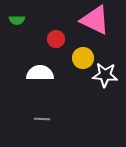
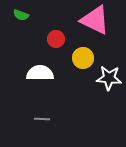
green semicircle: moved 4 px right, 5 px up; rotated 21 degrees clockwise
white star: moved 4 px right, 3 px down
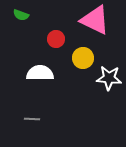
gray line: moved 10 px left
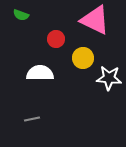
gray line: rotated 14 degrees counterclockwise
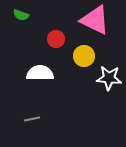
yellow circle: moved 1 px right, 2 px up
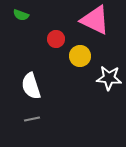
yellow circle: moved 4 px left
white semicircle: moved 9 px left, 13 px down; rotated 108 degrees counterclockwise
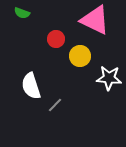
green semicircle: moved 1 px right, 2 px up
gray line: moved 23 px right, 14 px up; rotated 35 degrees counterclockwise
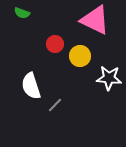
red circle: moved 1 px left, 5 px down
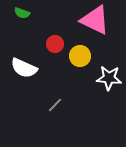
white semicircle: moved 7 px left, 18 px up; rotated 48 degrees counterclockwise
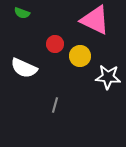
white star: moved 1 px left, 1 px up
gray line: rotated 28 degrees counterclockwise
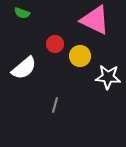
white semicircle: rotated 64 degrees counterclockwise
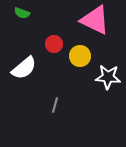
red circle: moved 1 px left
